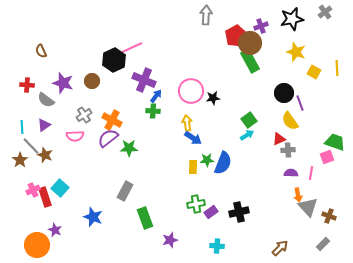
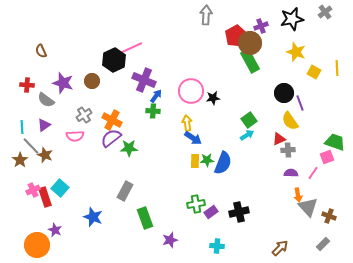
purple semicircle at (108, 138): moved 3 px right
yellow rectangle at (193, 167): moved 2 px right, 6 px up
pink line at (311, 173): moved 2 px right; rotated 24 degrees clockwise
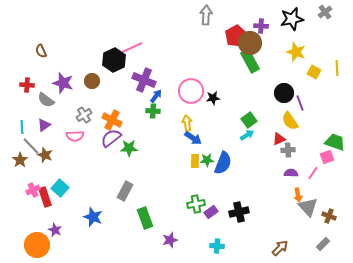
purple cross at (261, 26): rotated 24 degrees clockwise
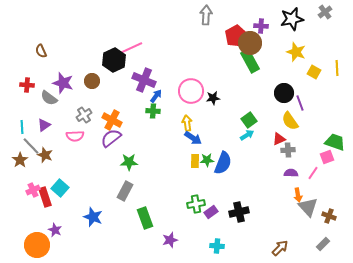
gray semicircle at (46, 100): moved 3 px right, 2 px up
green star at (129, 148): moved 14 px down
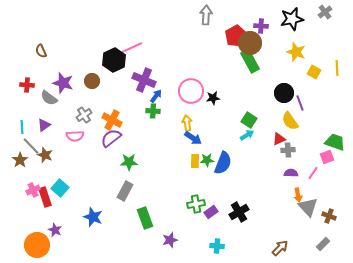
green square at (249, 120): rotated 21 degrees counterclockwise
black cross at (239, 212): rotated 18 degrees counterclockwise
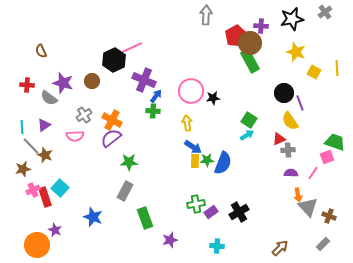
blue arrow at (193, 138): moved 9 px down
brown star at (20, 160): moved 3 px right, 9 px down; rotated 21 degrees clockwise
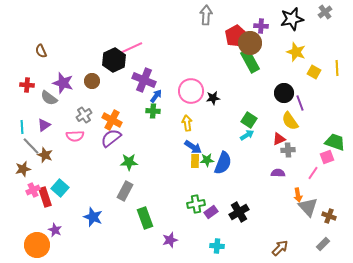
purple semicircle at (291, 173): moved 13 px left
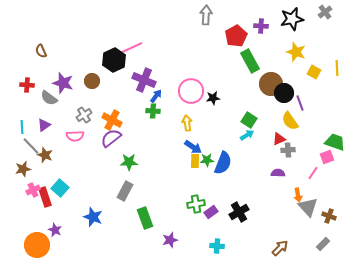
brown circle at (250, 43): moved 21 px right, 41 px down
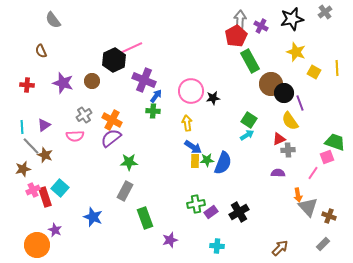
gray arrow at (206, 15): moved 34 px right, 5 px down
purple cross at (261, 26): rotated 24 degrees clockwise
gray semicircle at (49, 98): moved 4 px right, 78 px up; rotated 18 degrees clockwise
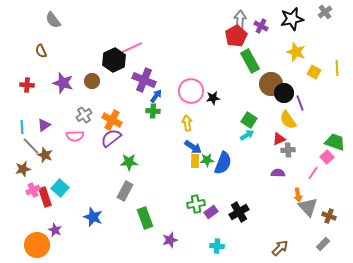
yellow semicircle at (290, 121): moved 2 px left, 1 px up
pink square at (327, 157): rotated 24 degrees counterclockwise
